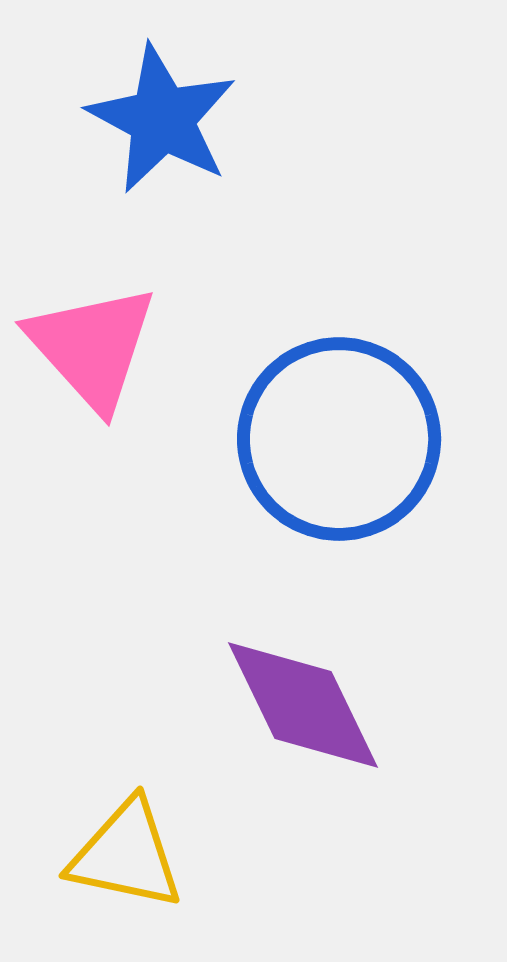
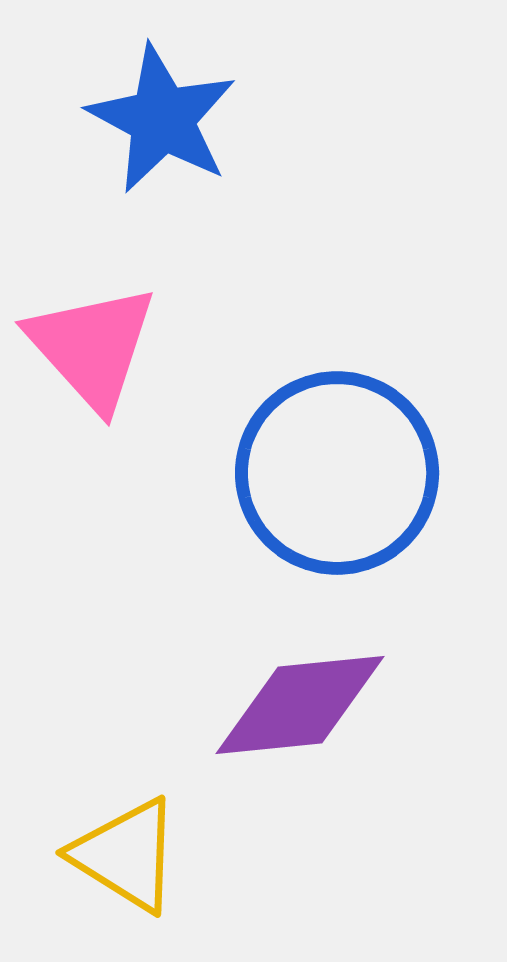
blue circle: moved 2 px left, 34 px down
purple diamond: moved 3 px left; rotated 70 degrees counterclockwise
yellow triangle: rotated 20 degrees clockwise
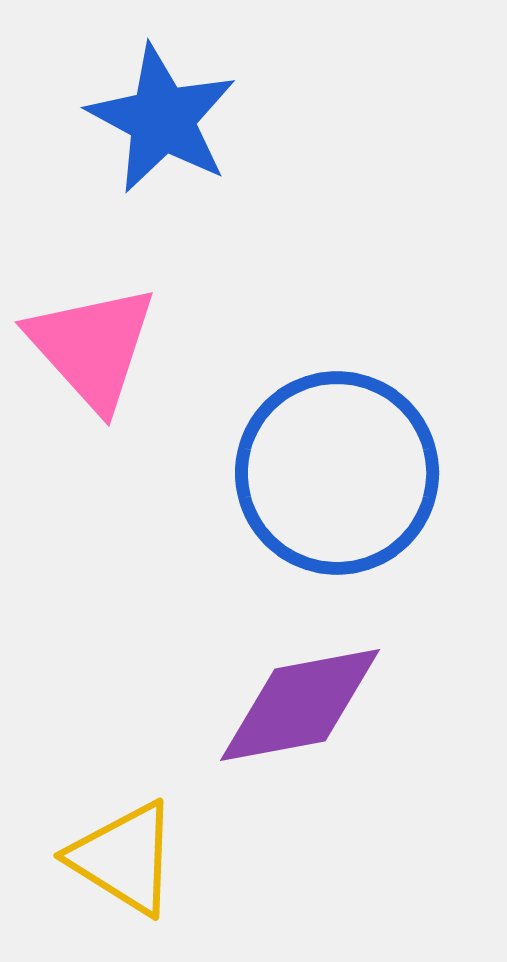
purple diamond: rotated 5 degrees counterclockwise
yellow triangle: moved 2 px left, 3 px down
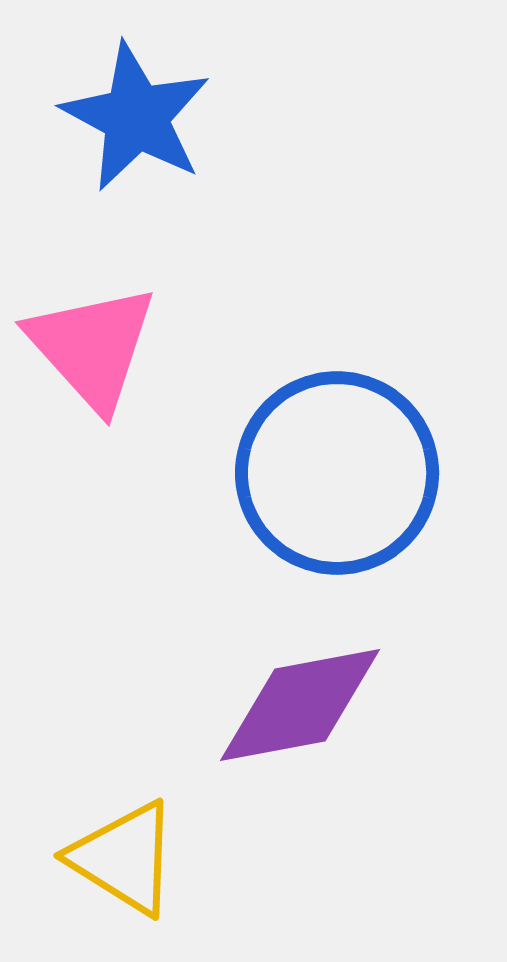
blue star: moved 26 px left, 2 px up
